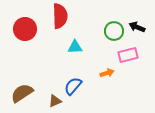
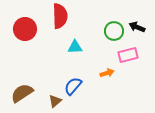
brown triangle: rotated 16 degrees counterclockwise
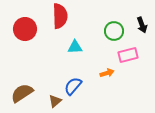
black arrow: moved 5 px right, 2 px up; rotated 133 degrees counterclockwise
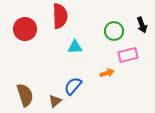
brown semicircle: moved 3 px right, 2 px down; rotated 105 degrees clockwise
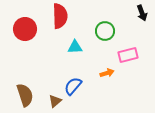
black arrow: moved 12 px up
green circle: moved 9 px left
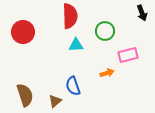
red semicircle: moved 10 px right
red circle: moved 2 px left, 3 px down
cyan triangle: moved 1 px right, 2 px up
blue semicircle: rotated 60 degrees counterclockwise
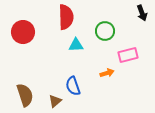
red semicircle: moved 4 px left, 1 px down
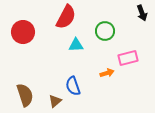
red semicircle: rotated 30 degrees clockwise
pink rectangle: moved 3 px down
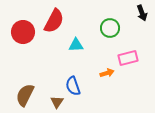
red semicircle: moved 12 px left, 4 px down
green circle: moved 5 px right, 3 px up
brown semicircle: rotated 135 degrees counterclockwise
brown triangle: moved 2 px right, 1 px down; rotated 16 degrees counterclockwise
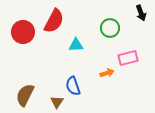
black arrow: moved 1 px left
